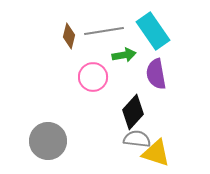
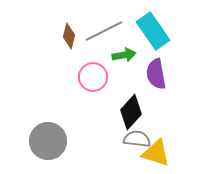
gray line: rotated 18 degrees counterclockwise
black diamond: moved 2 px left
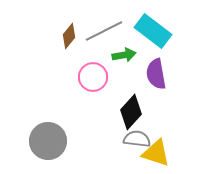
cyan rectangle: rotated 18 degrees counterclockwise
brown diamond: rotated 25 degrees clockwise
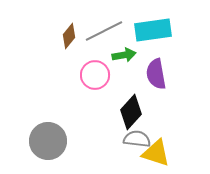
cyan rectangle: moved 1 px up; rotated 45 degrees counterclockwise
pink circle: moved 2 px right, 2 px up
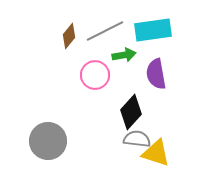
gray line: moved 1 px right
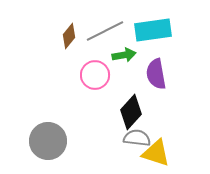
gray semicircle: moved 1 px up
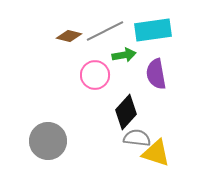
brown diamond: rotated 65 degrees clockwise
black diamond: moved 5 px left
